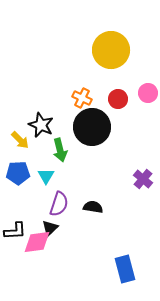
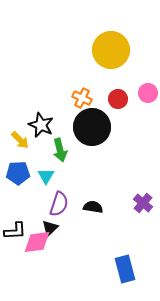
purple cross: moved 24 px down
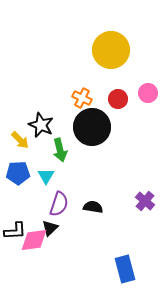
purple cross: moved 2 px right, 2 px up
pink diamond: moved 3 px left, 2 px up
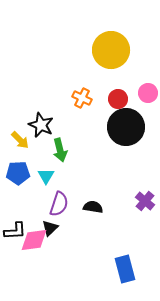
black circle: moved 34 px right
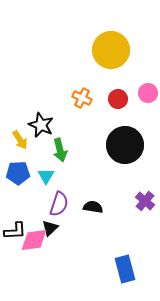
black circle: moved 1 px left, 18 px down
yellow arrow: rotated 12 degrees clockwise
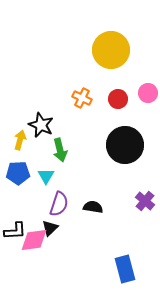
yellow arrow: rotated 132 degrees counterclockwise
